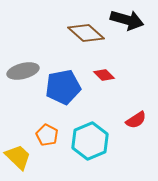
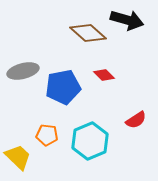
brown diamond: moved 2 px right
orange pentagon: rotated 20 degrees counterclockwise
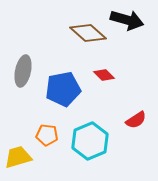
gray ellipse: rotated 64 degrees counterclockwise
blue pentagon: moved 2 px down
yellow trapezoid: rotated 60 degrees counterclockwise
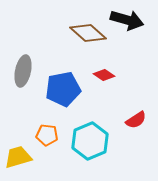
red diamond: rotated 10 degrees counterclockwise
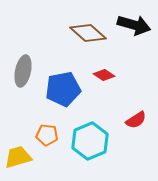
black arrow: moved 7 px right, 5 px down
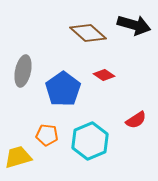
blue pentagon: rotated 24 degrees counterclockwise
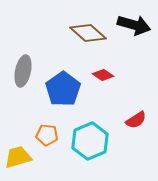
red diamond: moved 1 px left
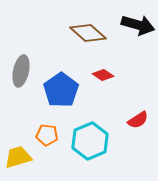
black arrow: moved 4 px right
gray ellipse: moved 2 px left
blue pentagon: moved 2 px left, 1 px down
red semicircle: moved 2 px right
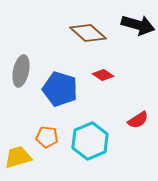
blue pentagon: moved 1 px left, 1 px up; rotated 20 degrees counterclockwise
orange pentagon: moved 2 px down
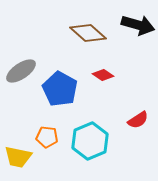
gray ellipse: rotated 44 degrees clockwise
blue pentagon: rotated 12 degrees clockwise
yellow trapezoid: rotated 152 degrees counterclockwise
